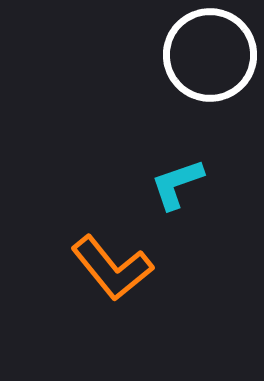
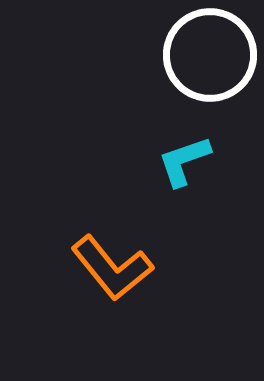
cyan L-shape: moved 7 px right, 23 px up
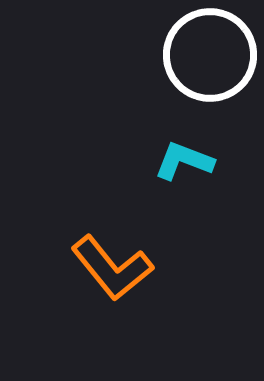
cyan L-shape: rotated 40 degrees clockwise
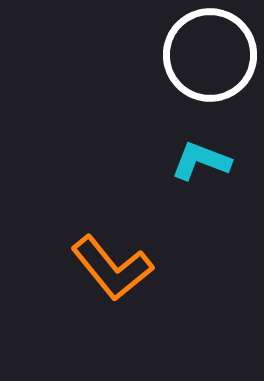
cyan L-shape: moved 17 px right
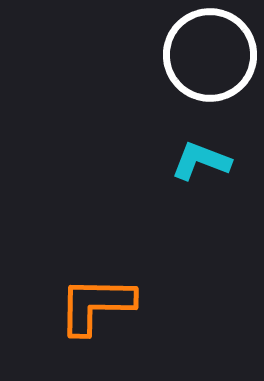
orange L-shape: moved 16 px left, 37 px down; rotated 130 degrees clockwise
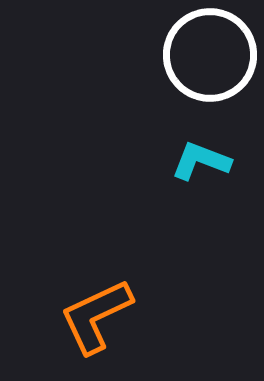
orange L-shape: moved 11 px down; rotated 26 degrees counterclockwise
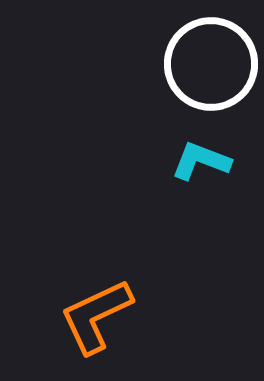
white circle: moved 1 px right, 9 px down
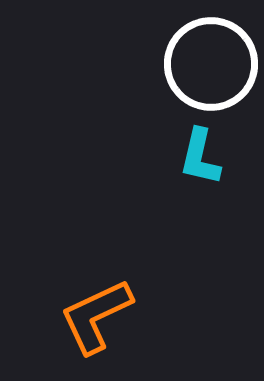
cyan L-shape: moved 1 px left, 4 px up; rotated 98 degrees counterclockwise
